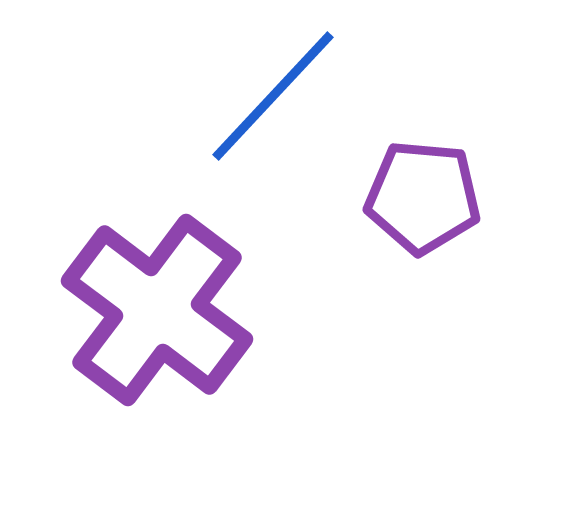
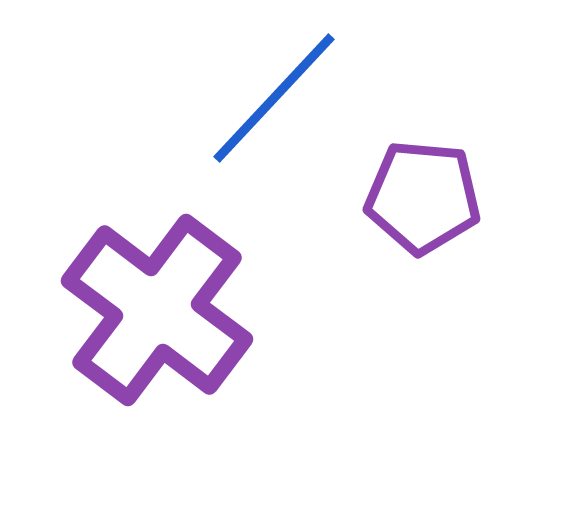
blue line: moved 1 px right, 2 px down
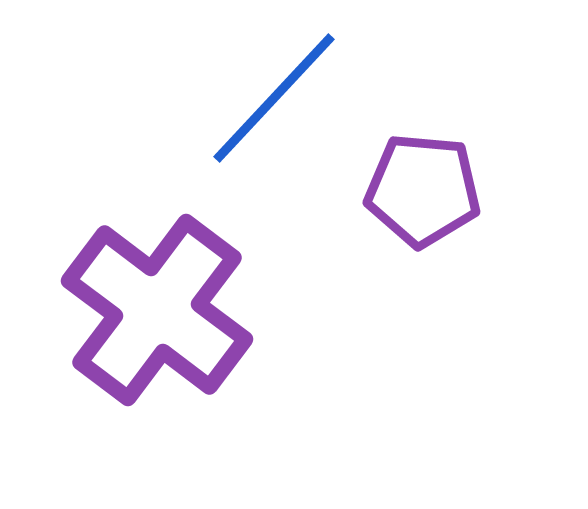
purple pentagon: moved 7 px up
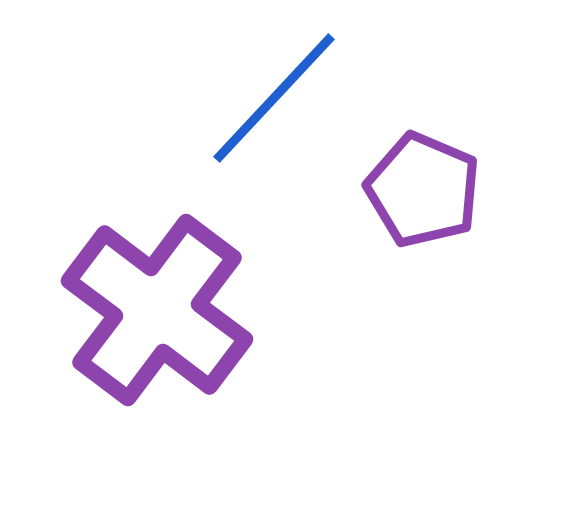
purple pentagon: rotated 18 degrees clockwise
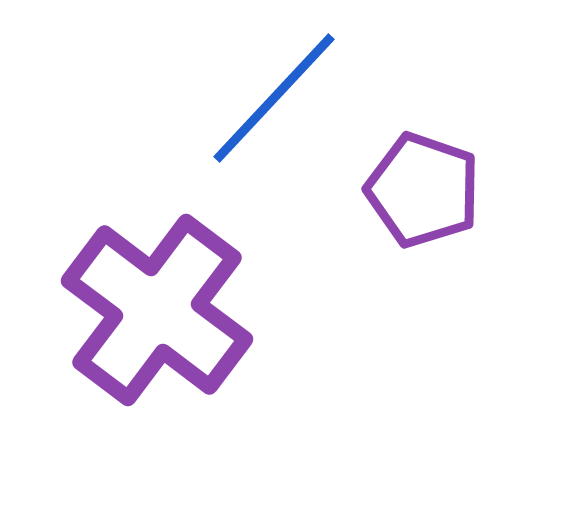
purple pentagon: rotated 4 degrees counterclockwise
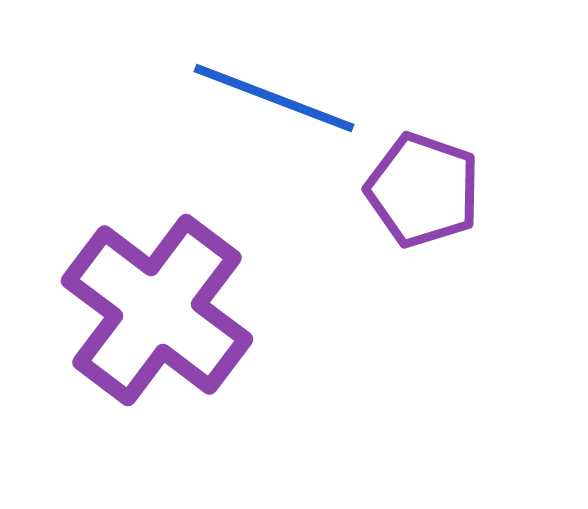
blue line: rotated 68 degrees clockwise
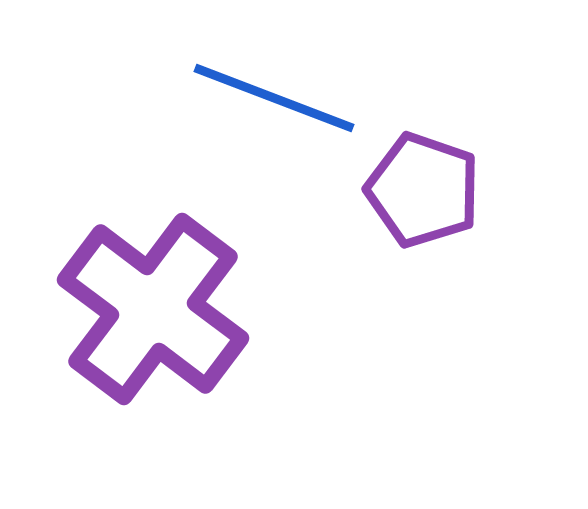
purple cross: moved 4 px left, 1 px up
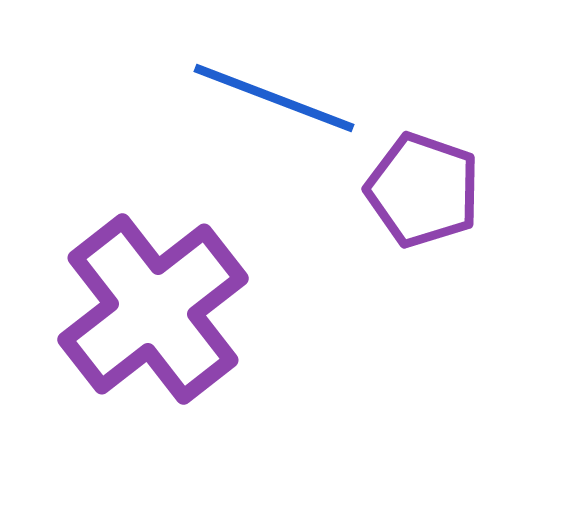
purple cross: rotated 15 degrees clockwise
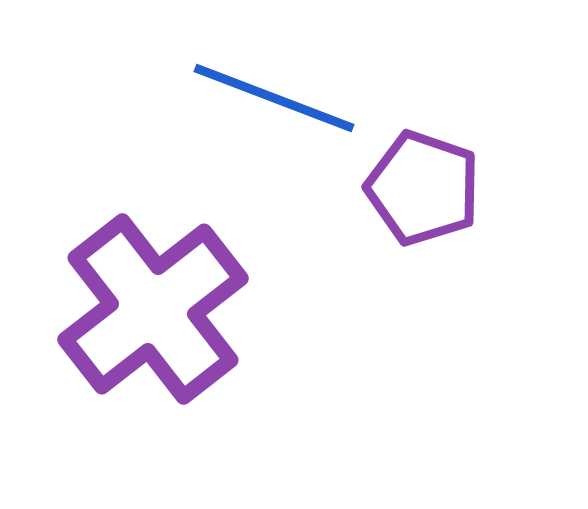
purple pentagon: moved 2 px up
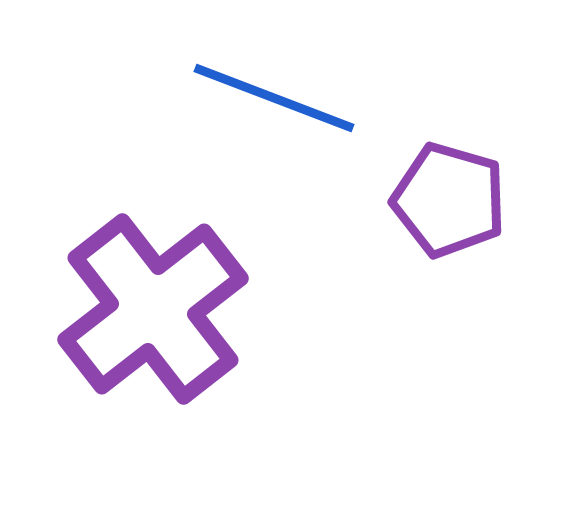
purple pentagon: moved 26 px right, 12 px down; rotated 3 degrees counterclockwise
